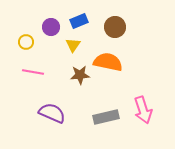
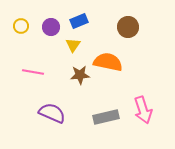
brown circle: moved 13 px right
yellow circle: moved 5 px left, 16 px up
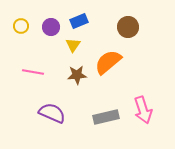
orange semicircle: rotated 52 degrees counterclockwise
brown star: moved 3 px left
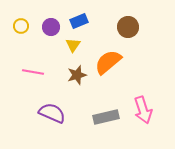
brown star: rotated 12 degrees counterclockwise
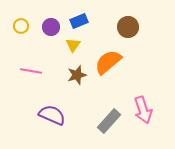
pink line: moved 2 px left, 1 px up
purple semicircle: moved 2 px down
gray rectangle: moved 3 px right, 4 px down; rotated 35 degrees counterclockwise
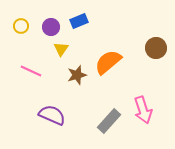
brown circle: moved 28 px right, 21 px down
yellow triangle: moved 12 px left, 4 px down
pink line: rotated 15 degrees clockwise
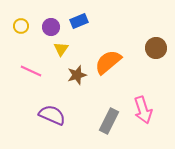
gray rectangle: rotated 15 degrees counterclockwise
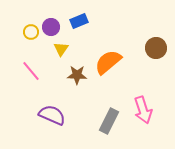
yellow circle: moved 10 px right, 6 px down
pink line: rotated 25 degrees clockwise
brown star: rotated 18 degrees clockwise
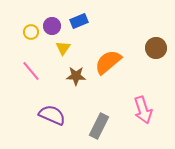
purple circle: moved 1 px right, 1 px up
yellow triangle: moved 2 px right, 1 px up
brown star: moved 1 px left, 1 px down
gray rectangle: moved 10 px left, 5 px down
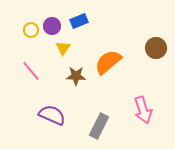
yellow circle: moved 2 px up
